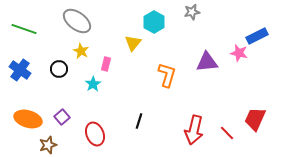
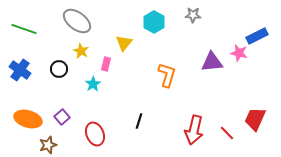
gray star: moved 1 px right, 3 px down; rotated 14 degrees clockwise
yellow triangle: moved 9 px left
purple triangle: moved 5 px right
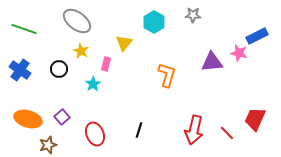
black line: moved 9 px down
